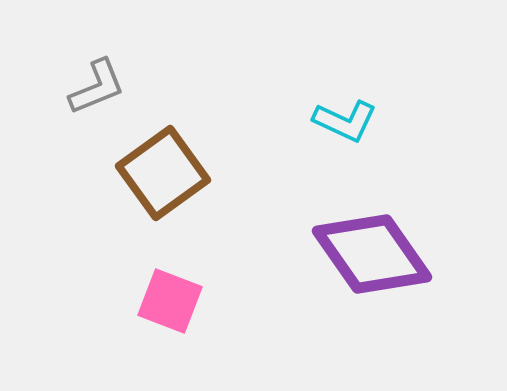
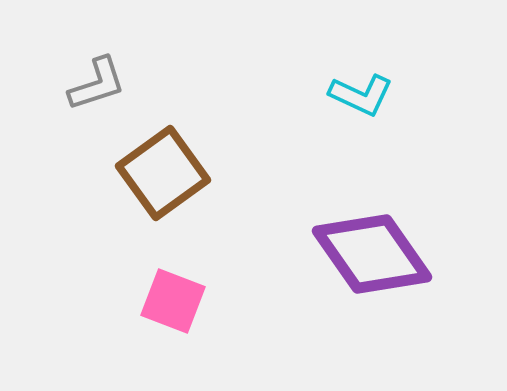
gray L-shape: moved 3 px up; rotated 4 degrees clockwise
cyan L-shape: moved 16 px right, 26 px up
pink square: moved 3 px right
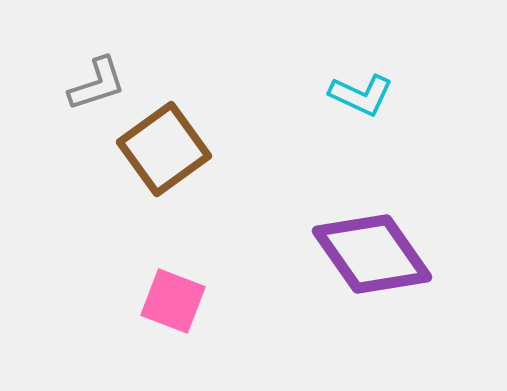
brown square: moved 1 px right, 24 px up
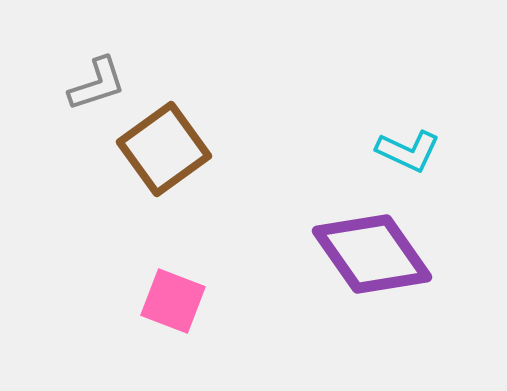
cyan L-shape: moved 47 px right, 56 px down
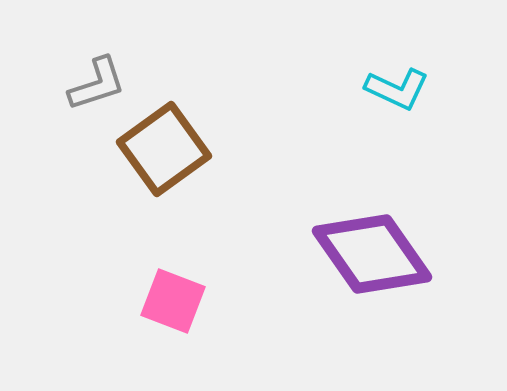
cyan L-shape: moved 11 px left, 62 px up
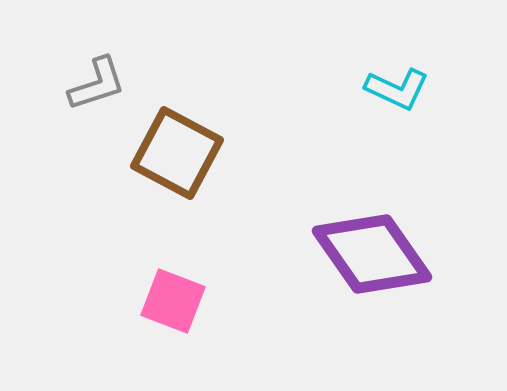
brown square: moved 13 px right, 4 px down; rotated 26 degrees counterclockwise
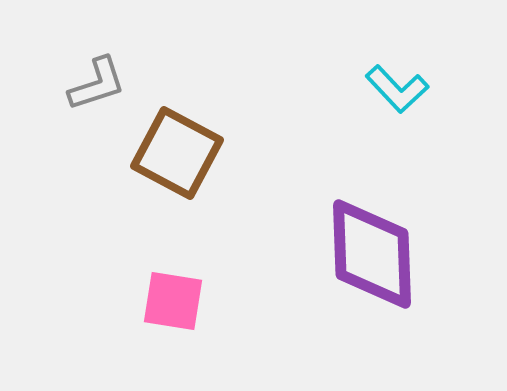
cyan L-shape: rotated 22 degrees clockwise
purple diamond: rotated 33 degrees clockwise
pink square: rotated 12 degrees counterclockwise
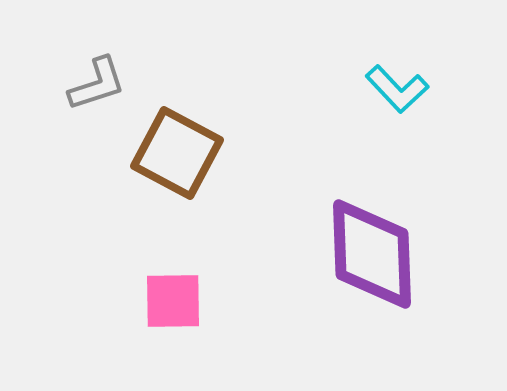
pink square: rotated 10 degrees counterclockwise
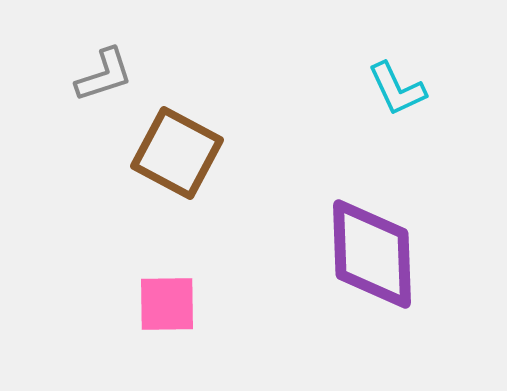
gray L-shape: moved 7 px right, 9 px up
cyan L-shape: rotated 18 degrees clockwise
pink square: moved 6 px left, 3 px down
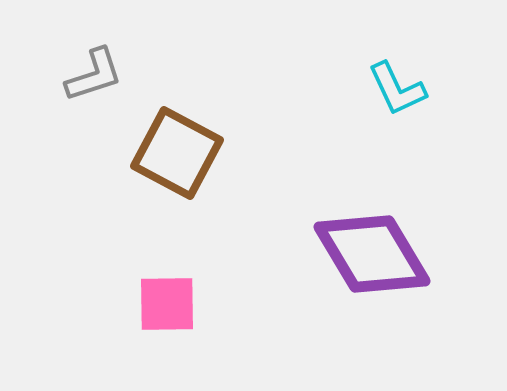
gray L-shape: moved 10 px left
purple diamond: rotated 29 degrees counterclockwise
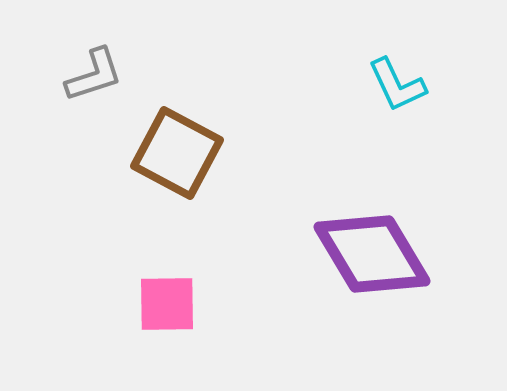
cyan L-shape: moved 4 px up
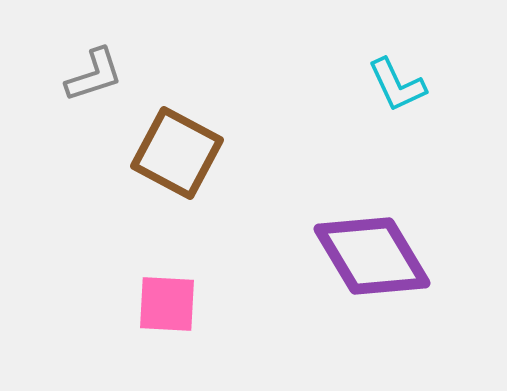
purple diamond: moved 2 px down
pink square: rotated 4 degrees clockwise
